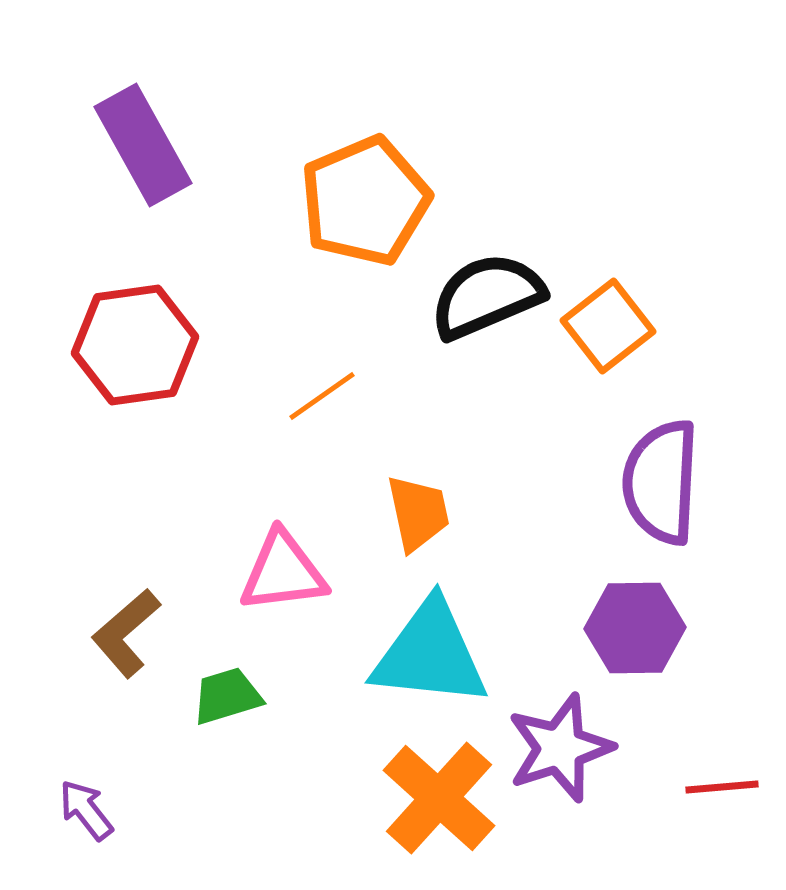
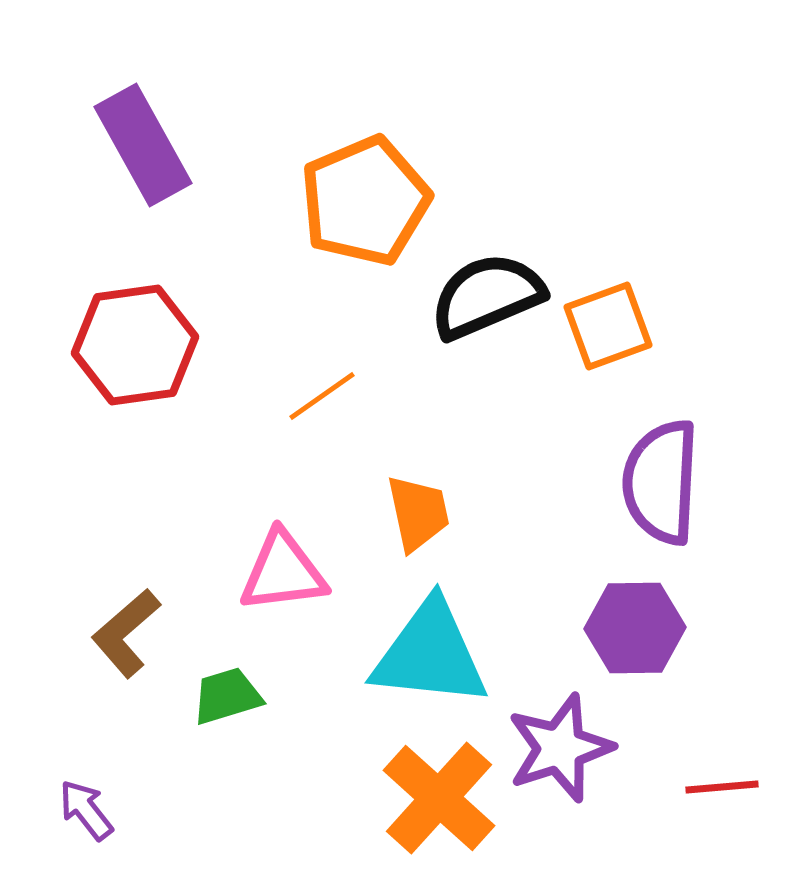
orange square: rotated 18 degrees clockwise
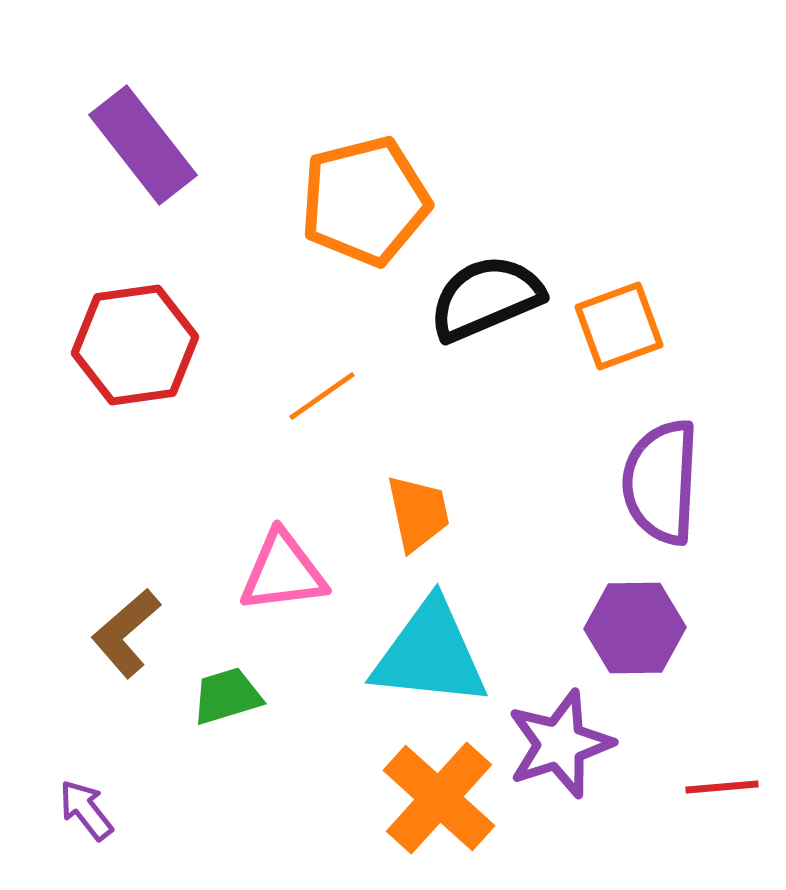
purple rectangle: rotated 9 degrees counterclockwise
orange pentagon: rotated 9 degrees clockwise
black semicircle: moved 1 px left, 2 px down
orange square: moved 11 px right
purple star: moved 4 px up
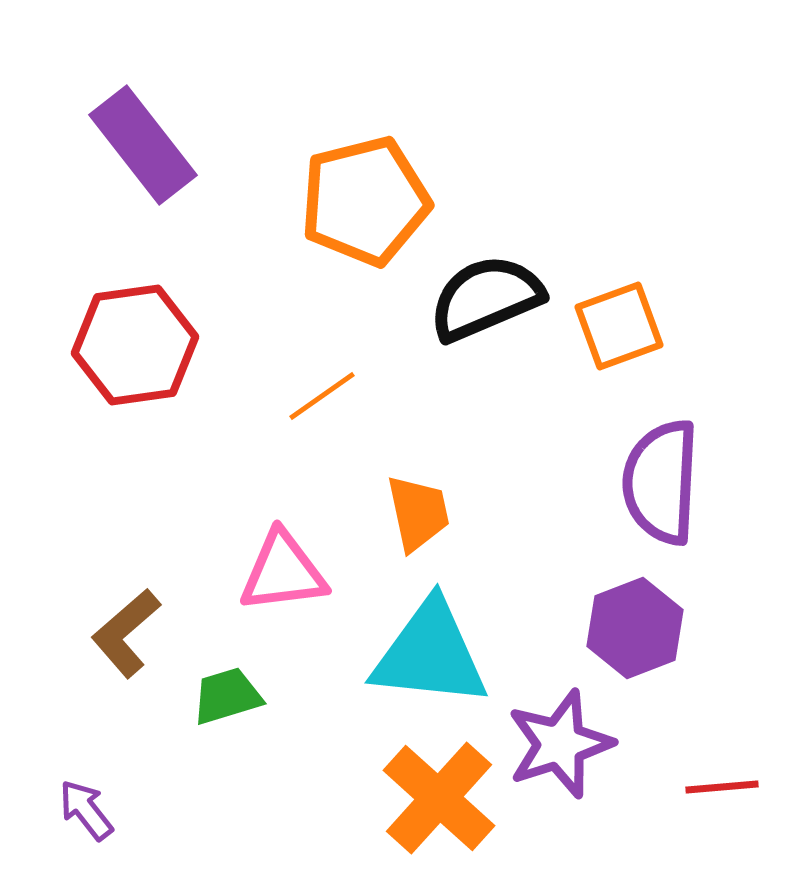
purple hexagon: rotated 20 degrees counterclockwise
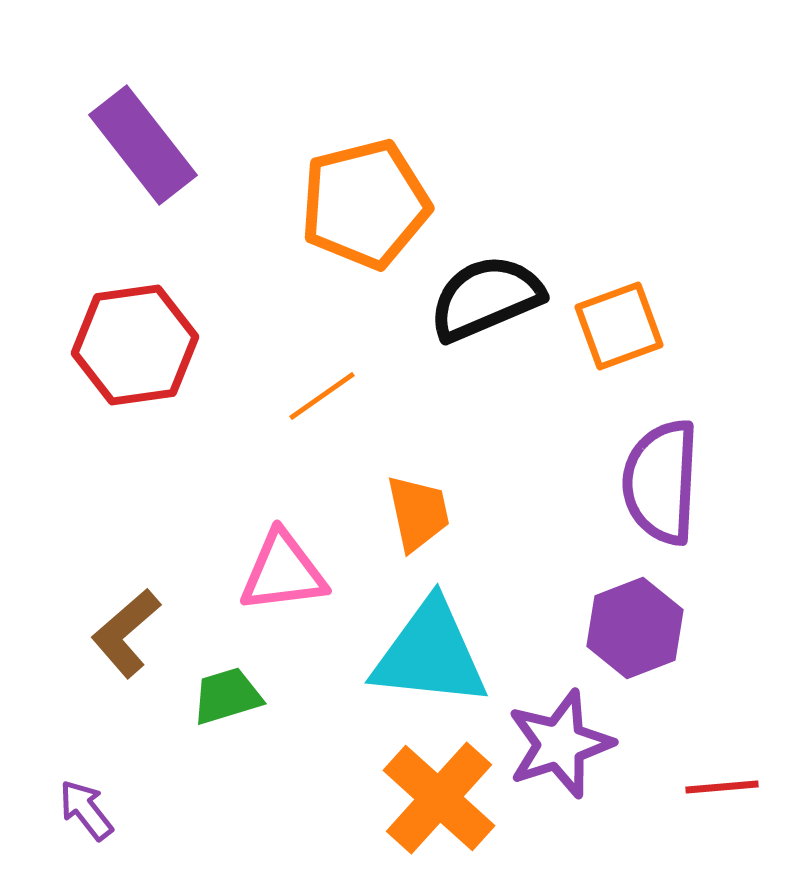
orange pentagon: moved 3 px down
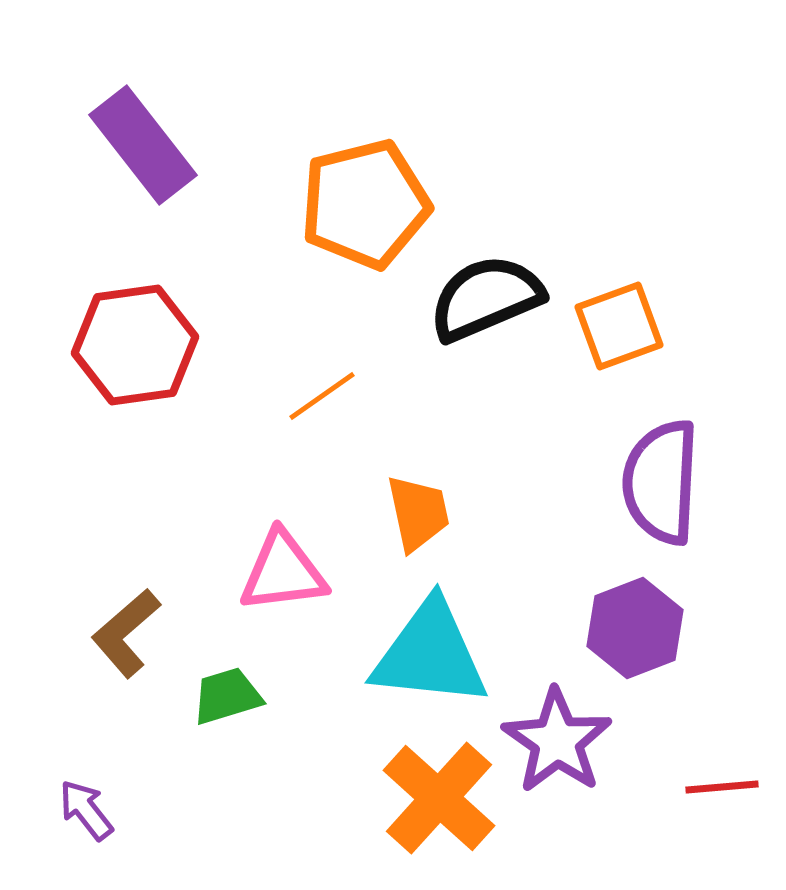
purple star: moved 3 px left, 3 px up; rotated 19 degrees counterclockwise
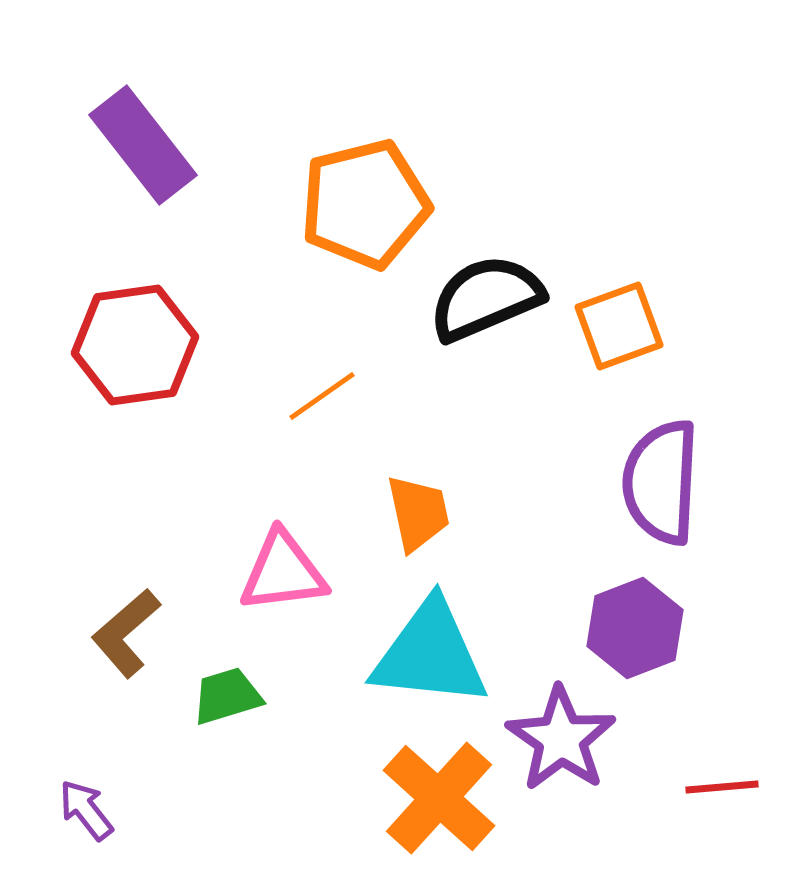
purple star: moved 4 px right, 2 px up
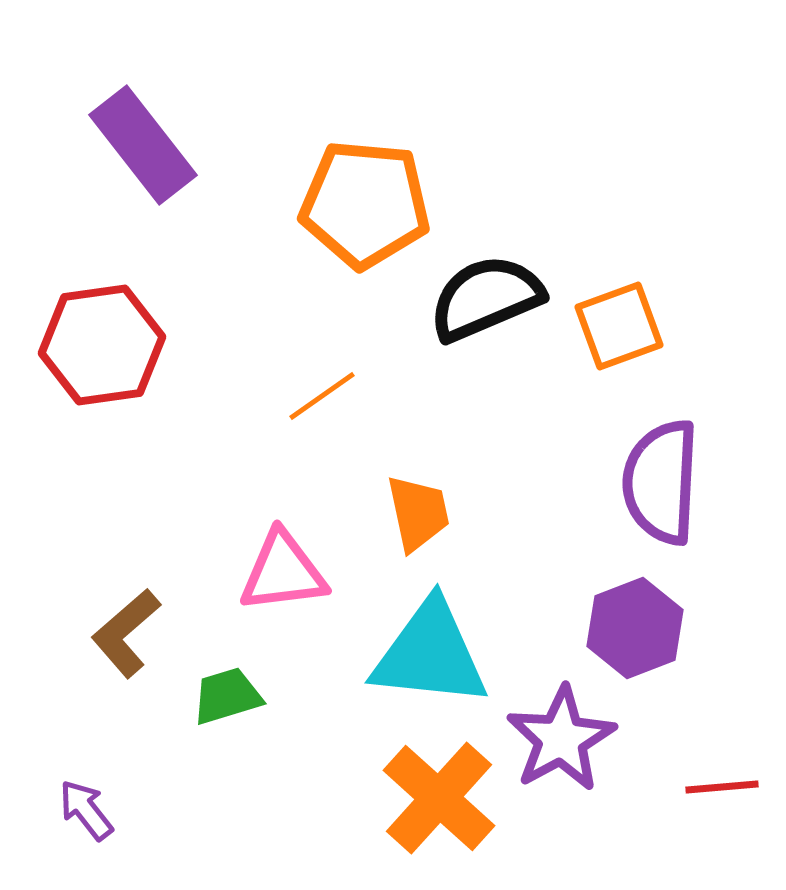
orange pentagon: rotated 19 degrees clockwise
red hexagon: moved 33 px left
purple star: rotated 8 degrees clockwise
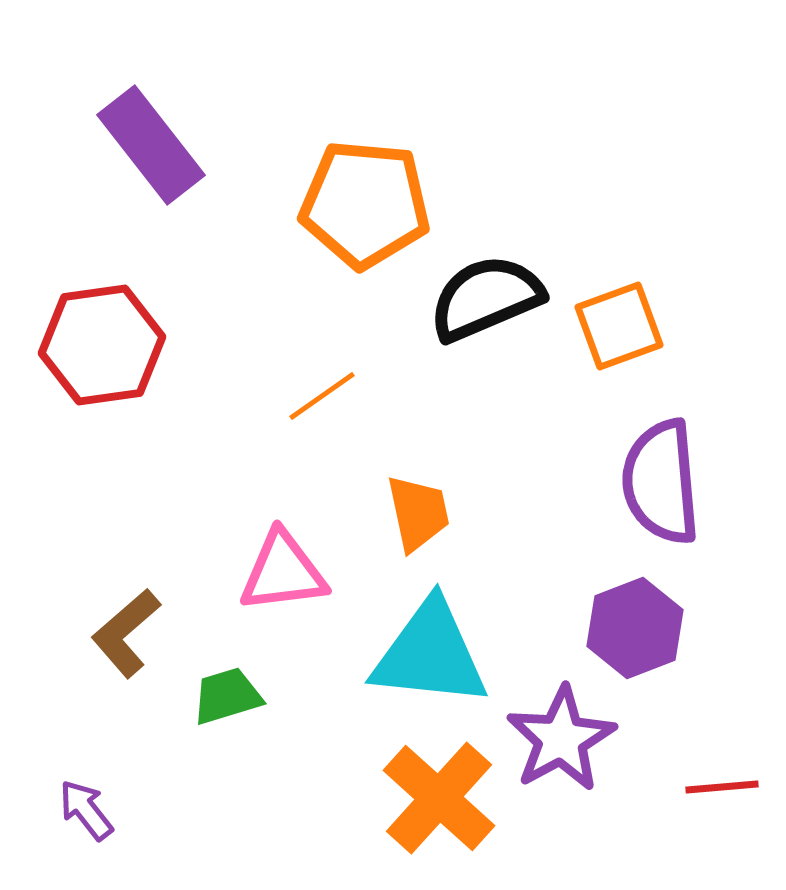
purple rectangle: moved 8 px right
purple semicircle: rotated 8 degrees counterclockwise
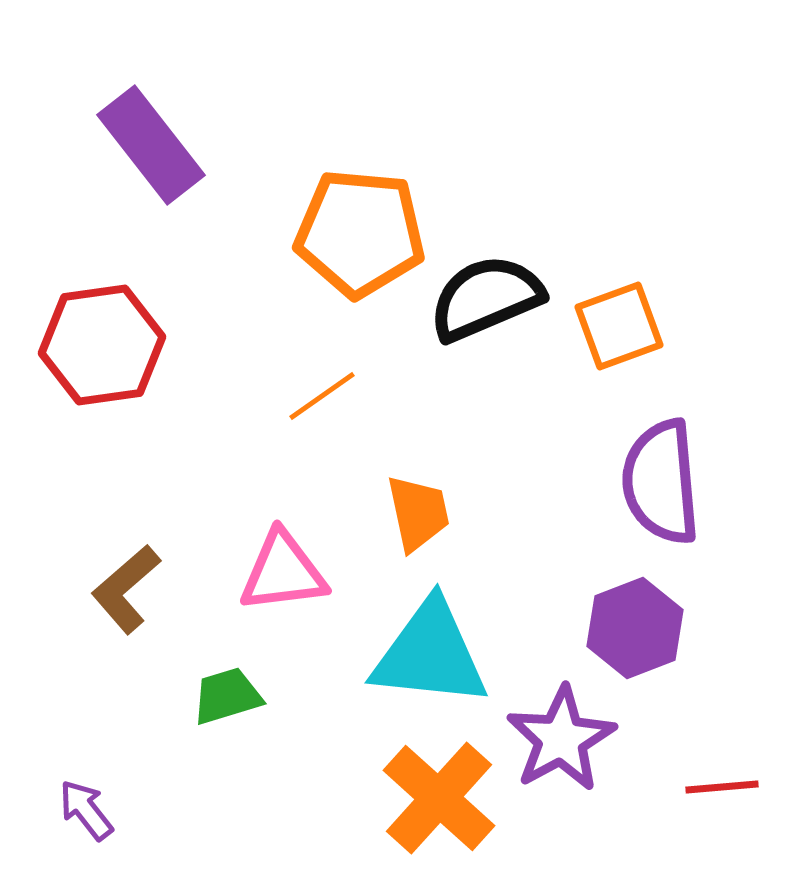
orange pentagon: moved 5 px left, 29 px down
brown L-shape: moved 44 px up
